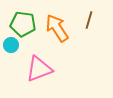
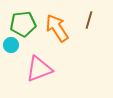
green pentagon: rotated 15 degrees counterclockwise
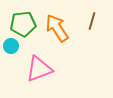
brown line: moved 3 px right, 1 px down
cyan circle: moved 1 px down
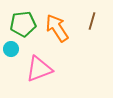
cyan circle: moved 3 px down
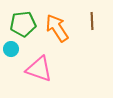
brown line: rotated 18 degrees counterclockwise
pink triangle: rotated 40 degrees clockwise
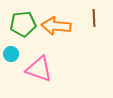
brown line: moved 2 px right, 3 px up
orange arrow: moved 1 px left, 2 px up; rotated 52 degrees counterclockwise
cyan circle: moved 5 px down
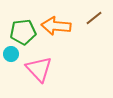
brown line: rotated 54 degrees clockwise
green pentagon: moved 8 px down
pink triangle: rotated 28 degrees clockwise
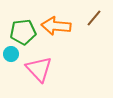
brown line: rotated 12 degrees counterclockwise
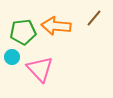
cyan circle: moved 1 px right, 3 px down
pink triangle: moved 1 px right
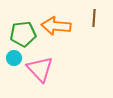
brown line: rotated 36 degrees counterclockwise
green pentagon: moved 2 px down
cyan circle: moved 2 px right, 1 px down
